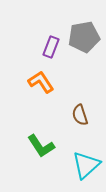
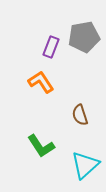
cyan triangle: moved 1 px left
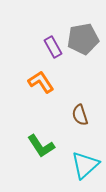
gray pentagon: moved 1 px left, 2 px down
purple rectangle: moved 2 px right; rotated 50 degrees counterclockwise
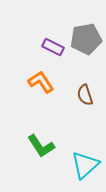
gray pentagon: moved 3 px right
purple rectangle: rotated 35 degrees counterclockwise
brown semicircle: moved 5 px right, 20 px up
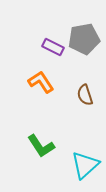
gray pentagon: moved 2 px left
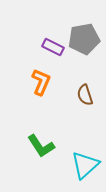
orange L-shape: rotated 56 degrees clockwise
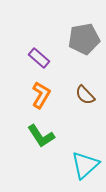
purple rectangle: moved 14 px left, 11 px down; rotated 15 degrees clockwise
orange L-shape: moved 13 px down; rotated 8 degrees clockwise
brown semicircle: rotated 25 degrees counterclockwise
green L-shape: moved 10 px up
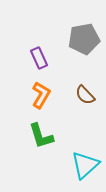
purple rectangle: rotated 25 degrees clockwise
green L-shape: rotated 16 degrees clockwise
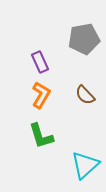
purple rectangle: moved 1 px right, 4 px down
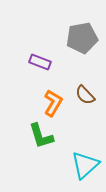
gray pentagon: moved 2 px left, 1 px up
purple rectangle: rotated 45 degrees counterclockwise
orange L-shape: moved 12 px right, 8 px down
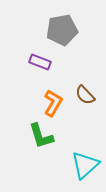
gray pentagon: moved 20 px left, 8 px up
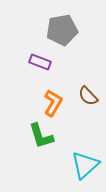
brown semicircle: moved 3 px right, 1 px down
